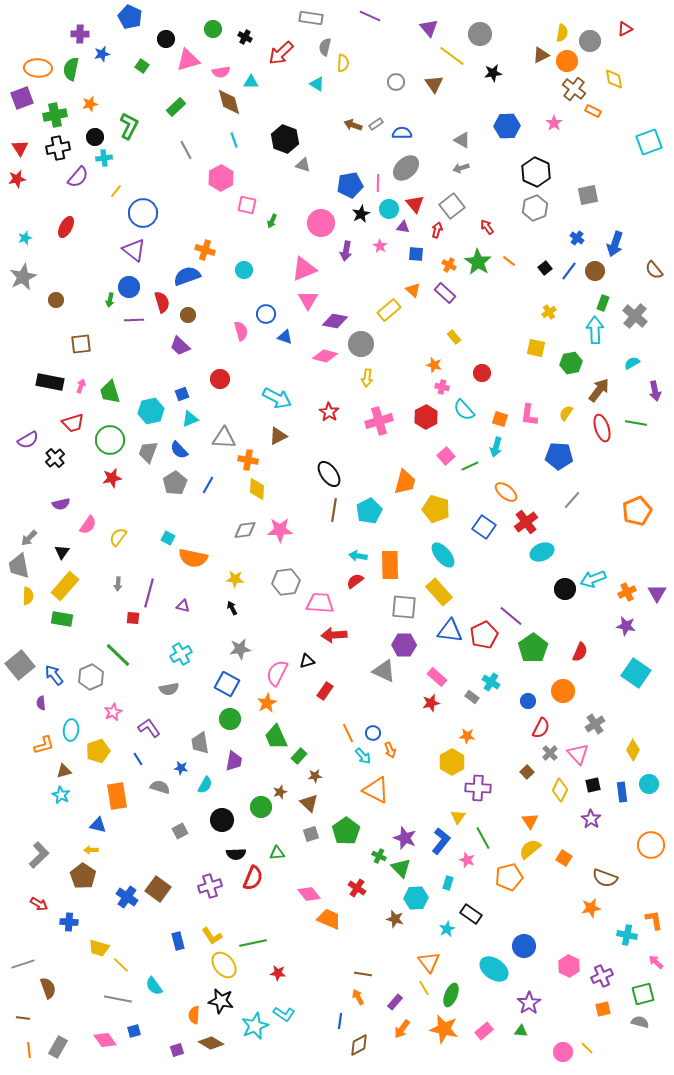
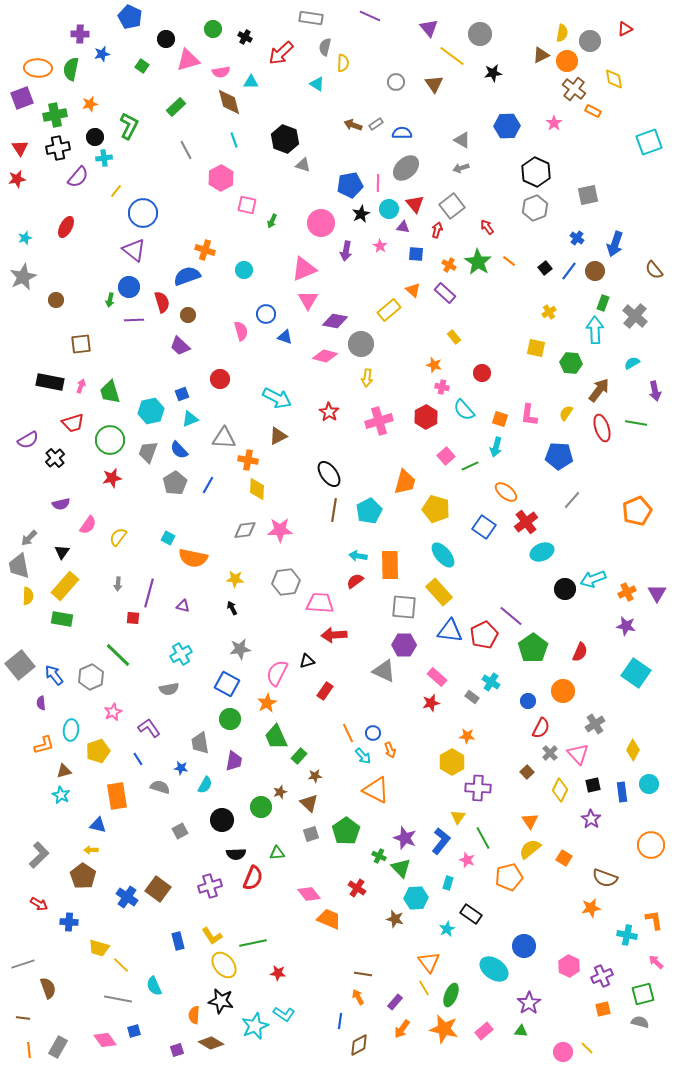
green hexagon at (571, 363): rotated 15 degrees clockwise
cyan semicircle at (154, 986): rotated 12 degrees clockwise
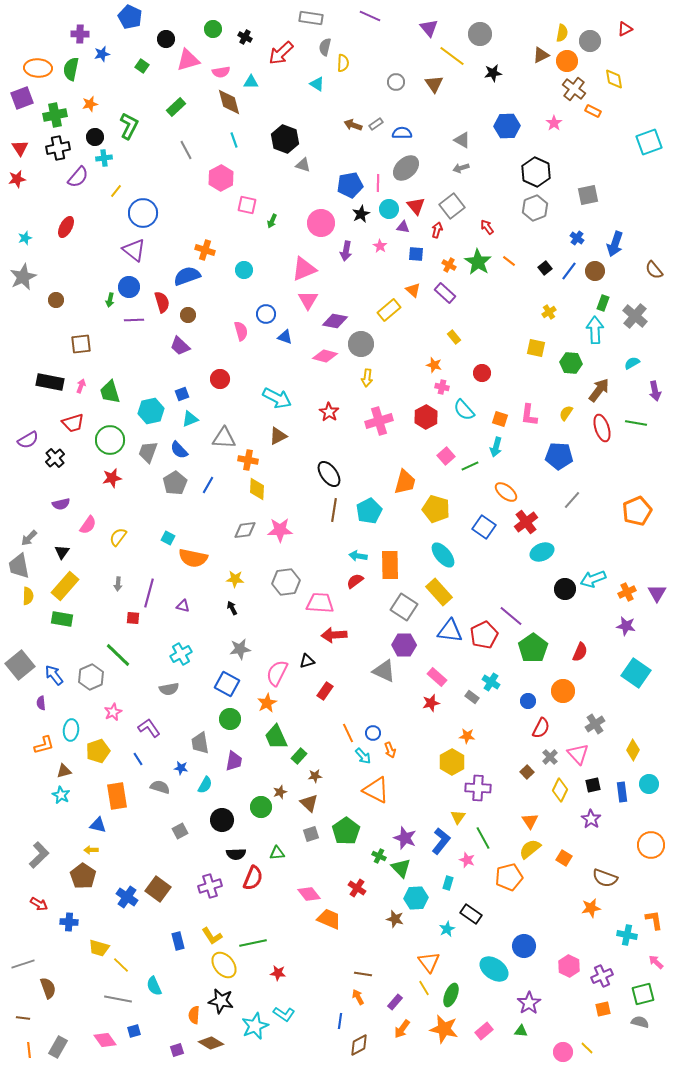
red triangle at (415, 204): moved 1 px right, 2 px down
gray square at (404, 607): rotated 28 degrees clockwise
gray cross at (550, 753): moved 4 px down
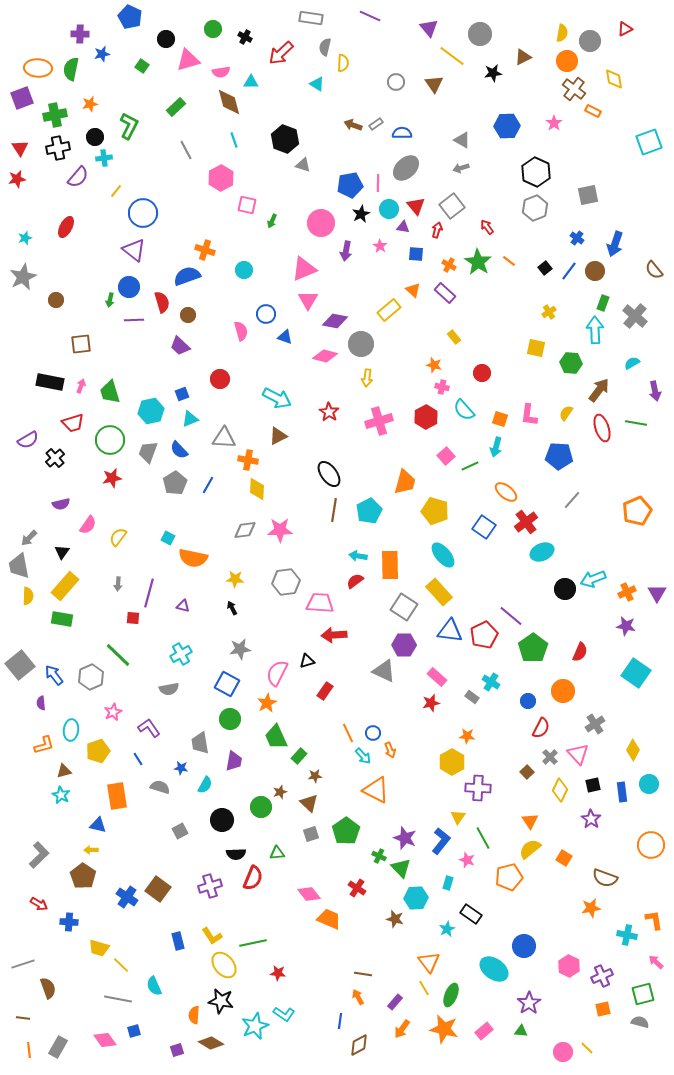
brown triangle at (541, 55): moved 18 px left, 2 px down
yellow pentagon at (436, 509): moved 1 px left, 2 px down
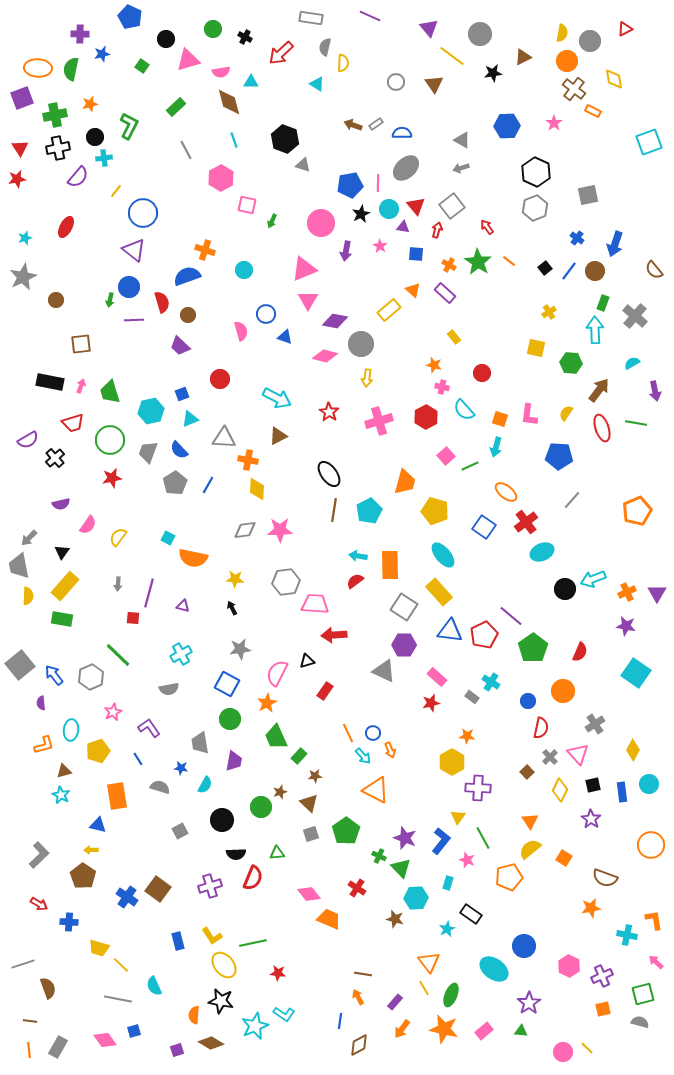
pink trapezoid at (320, 603): moved 5 px left, 1 px down
red semicircle at (541, 728): rotated 15 degrees counterclockwise
brown line at (23, 1018): moved 7 px right, 3 px down
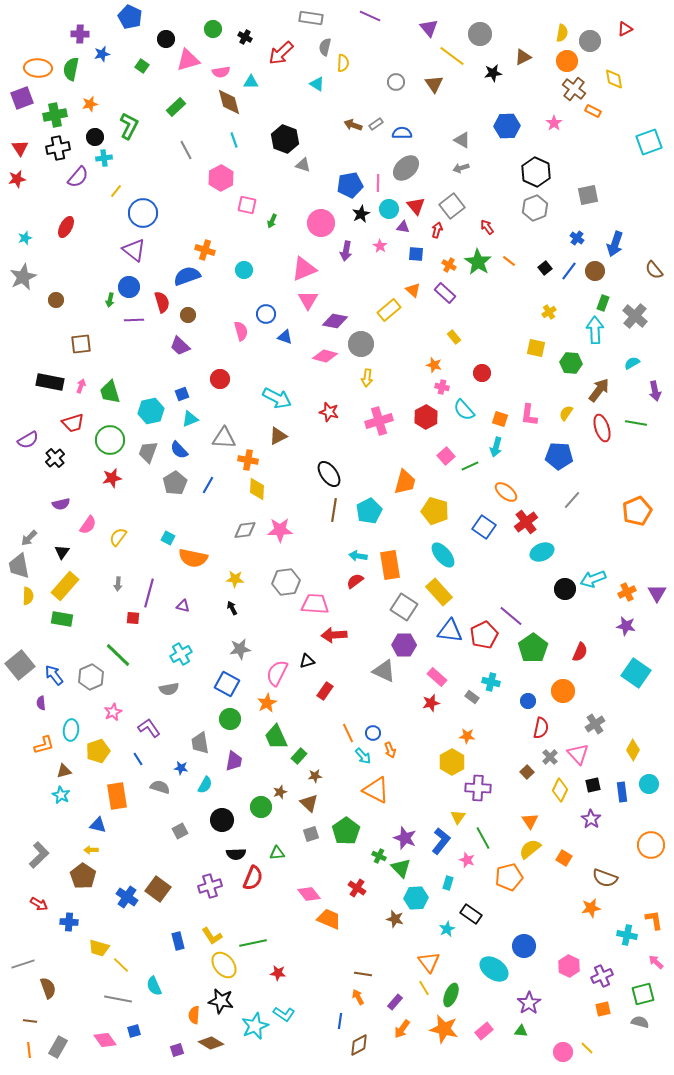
red star at (329, 412): rotated 18 degrees counterclockwise
orange rectangle at (390, 565): rotated 8 degrees counterclockwise
cyan cross at (491, 682): rotated 18 degrees counterclockwise
